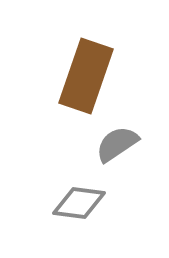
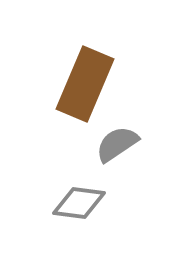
brown rectangle: moved 1 px left, 8 px down; rotated 4 degrees clockwise
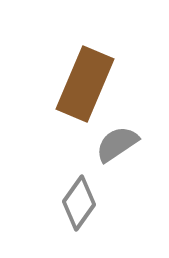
gray diamond: rotated 62 degrees counterclockwise
